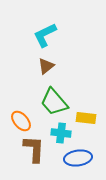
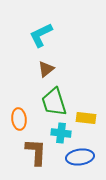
cyan L-shape: moved 4 px left
brown triangle: moved 3 px down
green trapezoid: rotated 24 degrees clockwise
orange ellipse: moved 2 px left, 2 px up; rotated 35 degrees clockwise
brown L-shape: moved 2 px right, 3 px down
blue ellipse: moved 2 px right, 1 px up
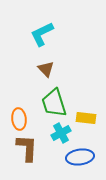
cyan L-shape: moved 1 px right, 1 px up
brown triangle: rotated 36 degrees counterclockwise
green trapezoid: moved 1 px down
cyan cross: rotated 36 degrees counterclockwise
brown L-shape: moved 9 px left, 4 px up
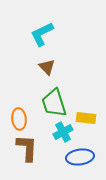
brown triangle: moved 1 px right, 2 px up
cyan cross: moved 2 px right, 1 px up
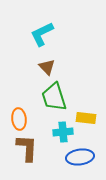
green trapezoid: moved 6 px up
cyan cross: rotated 24 degrees clockwise
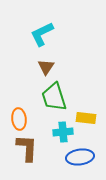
brown triangle: moved 1 px left; rotated 18 degrees clockwise
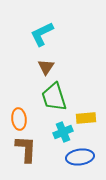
yellow rectangle: rotated 12 degrees counterclockwise
cyan cross: rotated 18 degrees counterclockwise
brown L-shape: moved 1 px left, 1 px down
